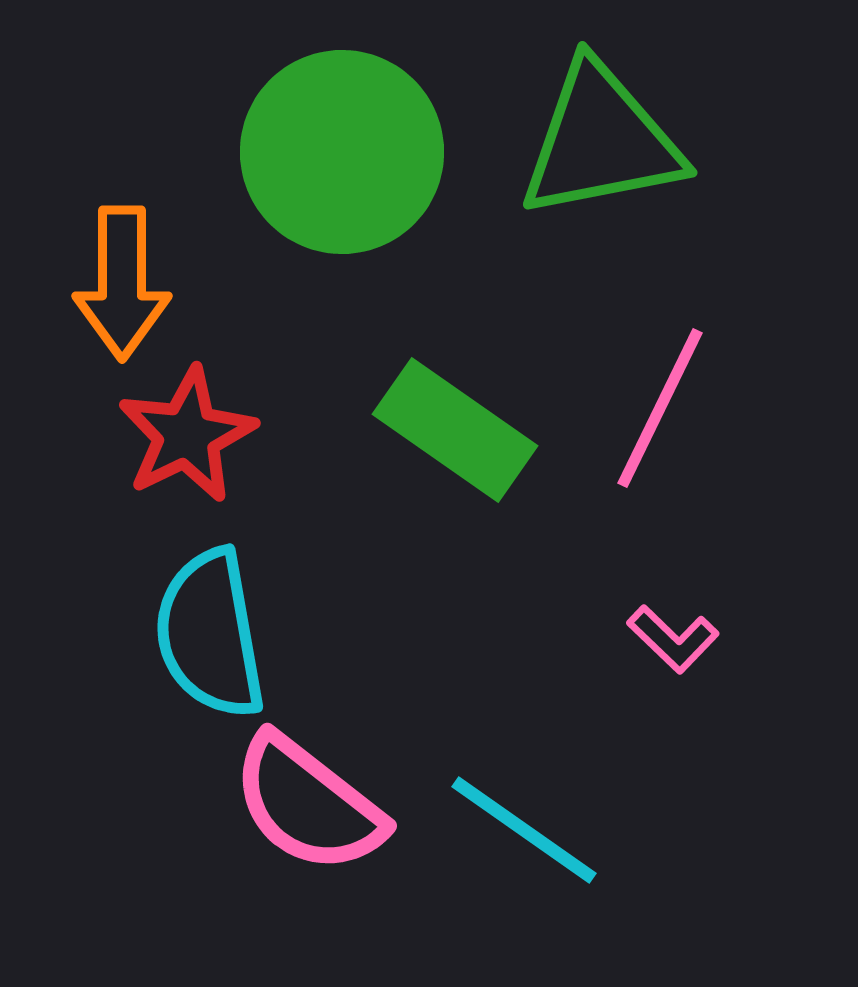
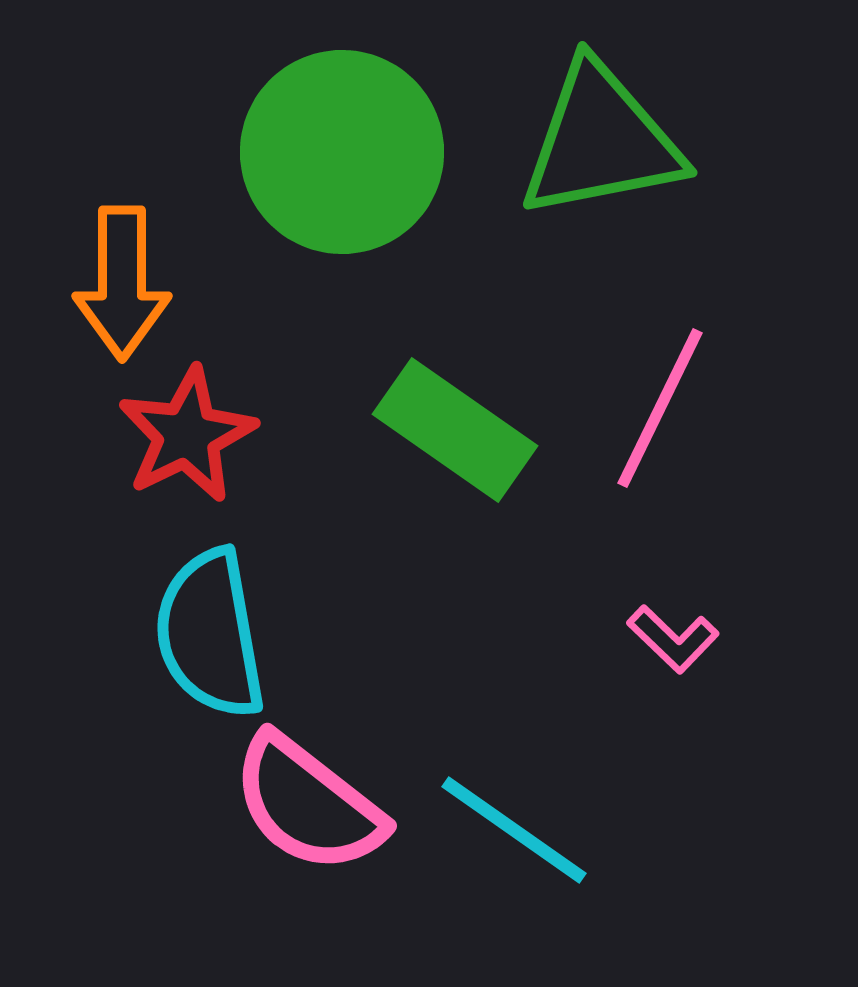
cyan line: moved 10 px left
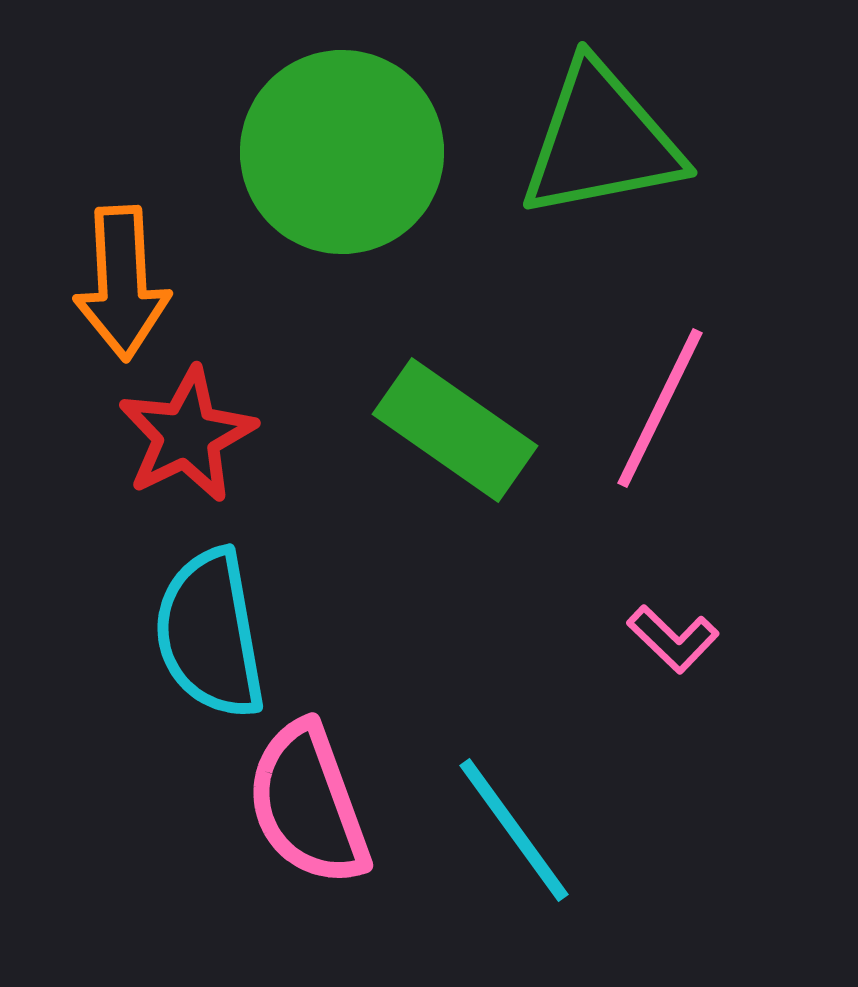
orange arrow: rotated 3 degrees counterclockwise
pink semicircle: rotated 32 degrees clockwise
cyan line: rotated 19 degrees clockwise
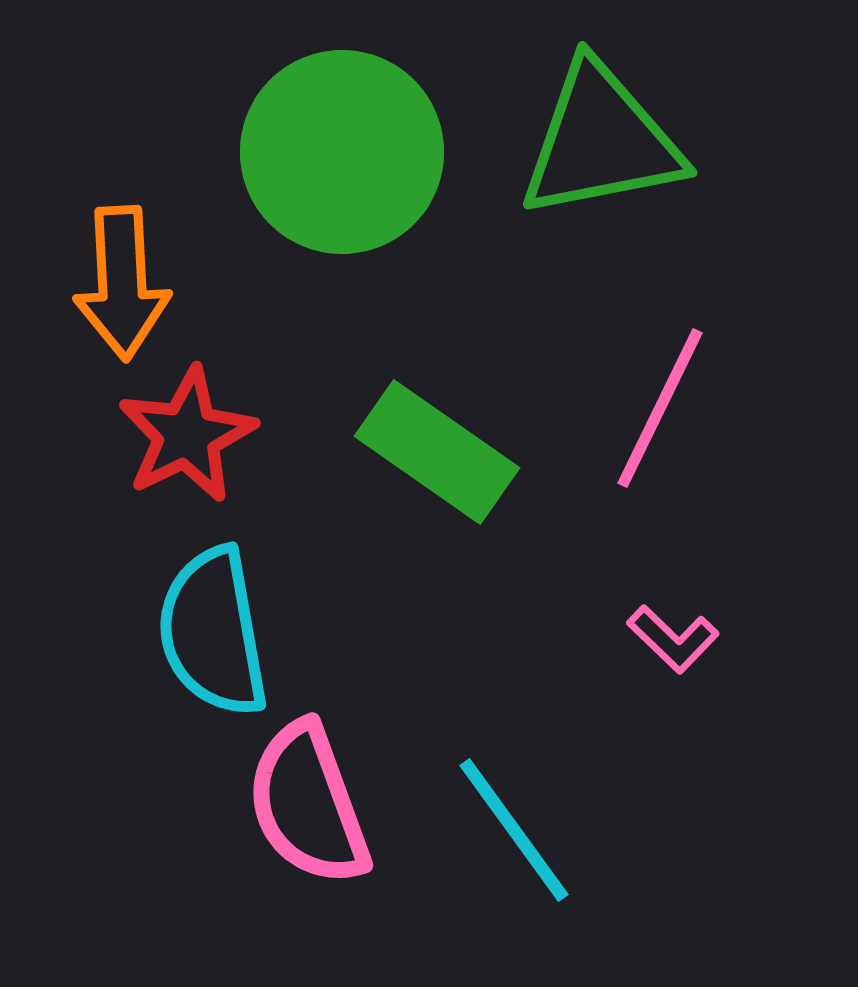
green rectangle: moved 18 px left, 22 px down
cyan semicircle: moved 3 px right, 2 px up
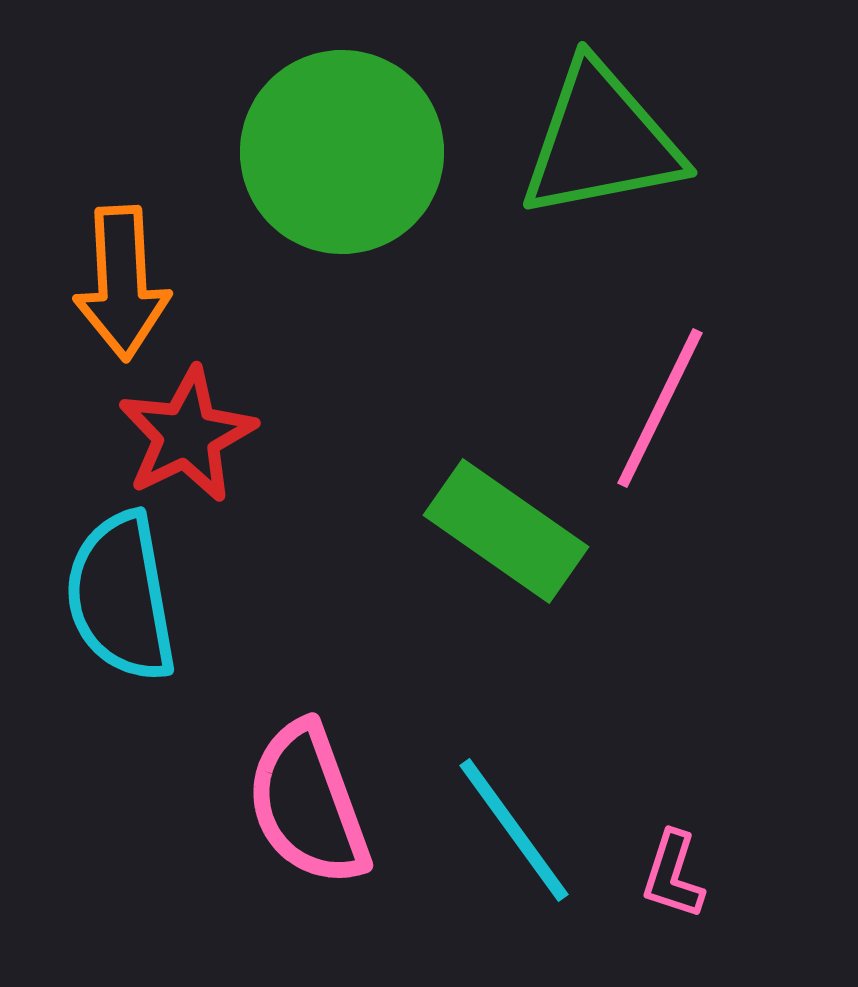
green rectangle: moved 69 px right, 79 px down
cyan semicircle: moved 92 px left, 35 px up
pink L-shape: moved 236 px down; rotated 64 degrees clockwise
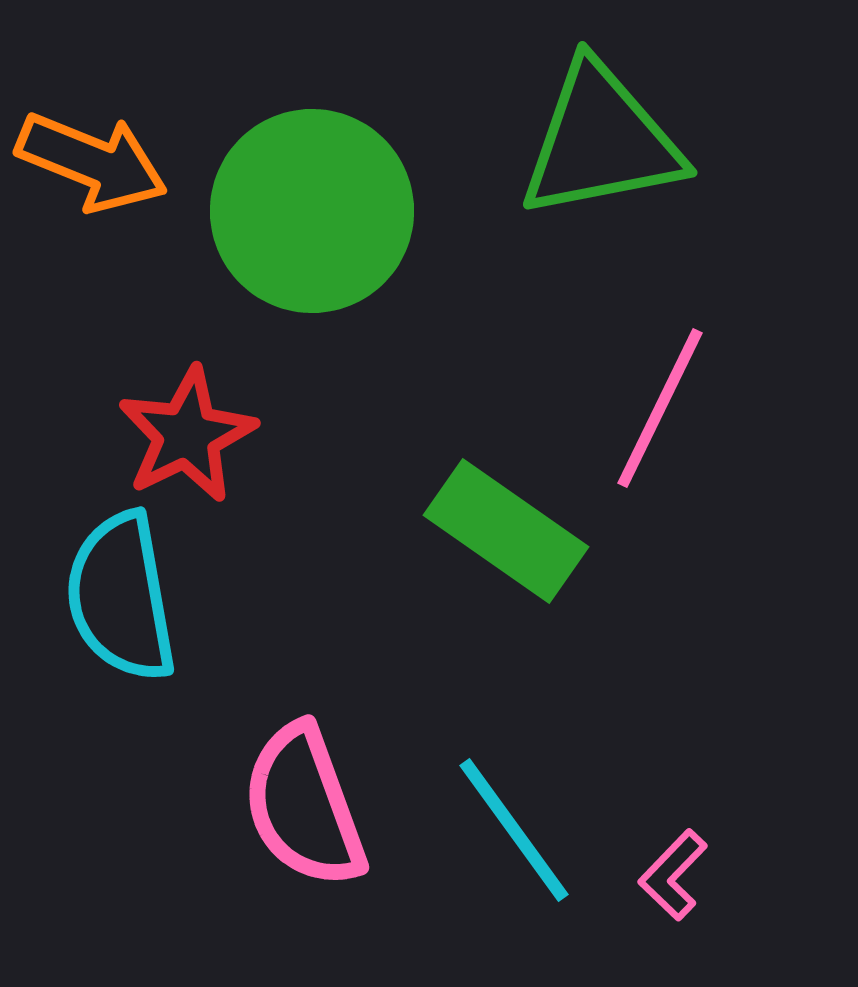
green circle: moved 30 px left, 59 px down
orange arrow: moved 30 px left, 121 px up; rotated 65 degrees counterclockwise
pink semicircle: moved 4 px left, 2 px down
pink L-shape: rotated 26 degrees clockwise
